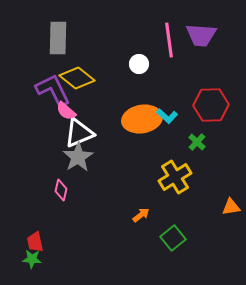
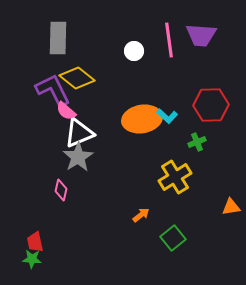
white circle: moved 5 px left, 13 px up
green cross: rotated 24 degrees clockwise
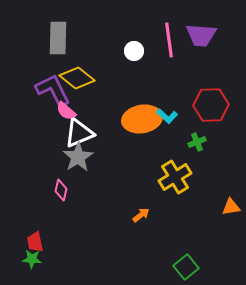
green square: moved 13 px right, 29 px down
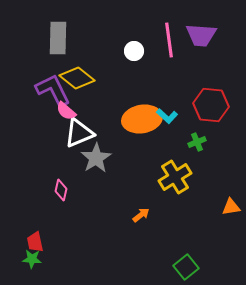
red hexagon: rotated 8 degrees clockwise
gray star: moved 18 px right, 1 px down
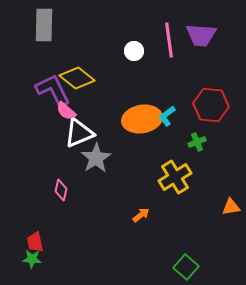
gray rectangle: moved 14 px left, 13 px up
cyan L-shape: rotated 100 degrees clockwise
green square: rotated 10 degrees counterclockwise
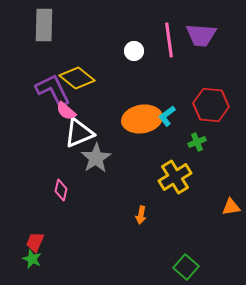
orange arrow: rotated 138 degrees clockwise
red trapezoid: rotated 35 degrees clockwise
green star: rotated 18 degrees clockwise
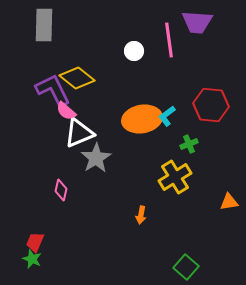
purple trapezoid: moved 4 px left, 13 px up
green cross: moved 8 px left, 2 px down
orange triangle: moved 2 px left, 5 px up
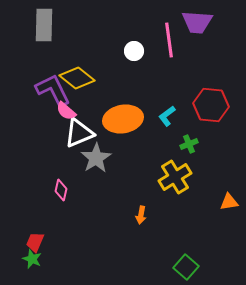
orange ellipse: moved 19 px left
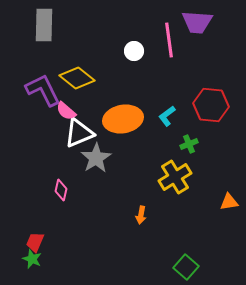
purple L-shape: moved 10 px left
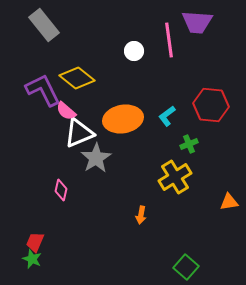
gray rectangle: rotated 40 degrees counterclockwise
